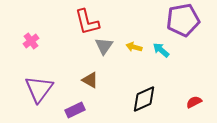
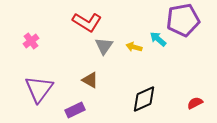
red L-shape: rotated 44 degrees counterclockwise
cyan arrow: moved 3 px left, 11 px up
red semicircle: moved 1 px right, 1 px down
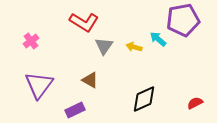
red L-shape: moved 3 px left
purple triangle: moved 4 px up
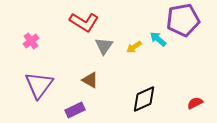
yellow arrow: rotated 49 degrees counterclockwise
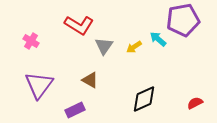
red L-shape: moved 5 px left, 3 px down
pink cross: rotated 21 degrees counterclockwise
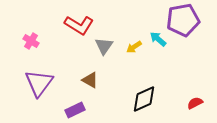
purple triangle: moved 2 px up
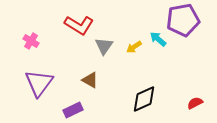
purple rectangle: moved 2 px left
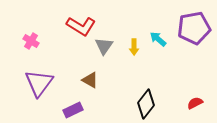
purple pentagon: moved 11 px right, 8 px down
red L-shape: moved 2 px right, 1 px down
yellow arrow: rotated 56 degrees counterclockwise
black diamond: moved 2 px right, 5 px down; rotated 28 degrees counterclockwise
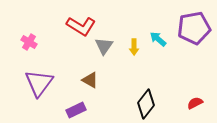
pink cross: moved 2 px left, 1 px down
purple rectangle: moved 3 px right
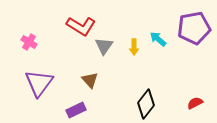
brown triangle: rotated 18 degrees clockwise
